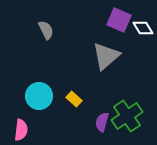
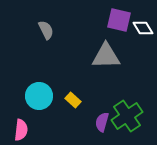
purple square: rotated 10 degrees counterclockwise
gray triangle: rotated 40 degrees clockwise
yellow rectangle: moved 1 px left, 1 px down
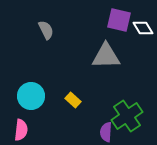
cyan circle: moved 8 px left
purple semicircle: moved 4 px right, 10 px down; rotated 12 degrees counterclockwise
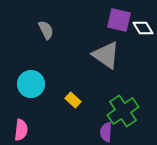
gray triangle: moved 1 px up; rotated 36 degrees clockwise
cyan circle: moved 12 px up
green cross: moved 4 px left, 5 px up
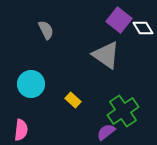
purple square: rotated 25 degrees clockwise
purple semicircle: rotated 48 degrees clockwise
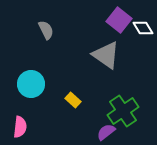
pink semicircle: moved 1 px left, 3 px up
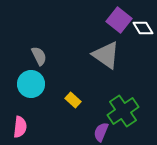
gray semicircle: moved 7 px left, 26 px down
purple semicircle: moved 5 px left; rotated 30 degrees counterclockwise
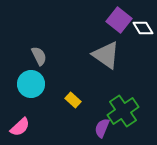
pink semicircle: rotated 40 degrees clockwise
purple semicircle: moved 1 px right, 4 px up
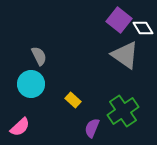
gray triangle: moved 19 px right
purple semicircle: moved 10 px left
